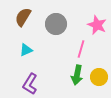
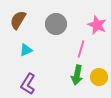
brown semicircle: moved 5 px left, 3 px down
purple L-shape: moved 2 px left
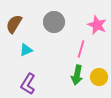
brown semicircle: moved 4 px left, 4 px down
gray circle: moved 2 px left, 2 px up
